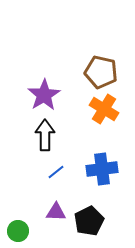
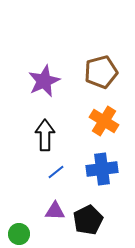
brown pentagon: rotated 28 degrees counterclockwise
purple star: moved 14 px up; rotated 8 degrees clockwise
orange cross: moved 12 px down
purple triangle: moved 1 px left, 1 px up
black pentagon: moved 1 px left, 1 px up
green circle: moved 1 px right, 3 px down
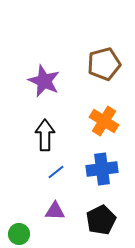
brown pentagon: moved 3 px right, 8 px up
purple star: rotated 24 degrees counterclockwise
black pentagon: moved 13 px right
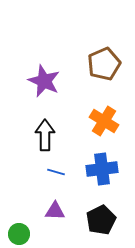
brown pentagon: rotated 8 degrees counterclockwise
blue line: rotated 54 degrees clockwise
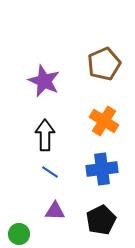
blue line: moved 6 px left; rotated 18 degrees clockwise
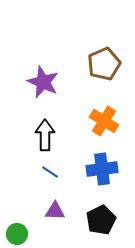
purple star: moved 1 px left, 1 px down
green circle: moved 2 px left
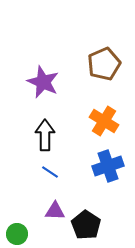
blue cross: moved 6 px right, 3 px up; rotated 12 degrees counterclockwise
black pentagon: moved 15 px left, 5 px down; rotated 12 degrees counterclockwise
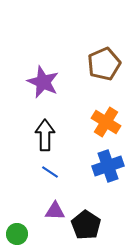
orange cross: moved 2 px right, 1 px down
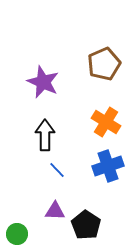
blue line: moved 7 px right, 2 px up; rotated 12 degrees clockwise
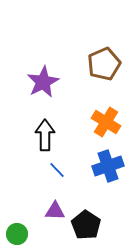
purple star: rotated 20 degrees clockwise
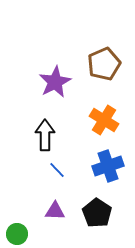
purple star: moved 12 px right
orange cross: moved 2 px left, 2 px up
black pentagon: moved 11 px right, 12 px up
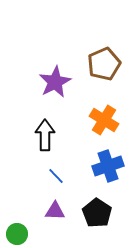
blue line: moved 1 px left, 6 px down
